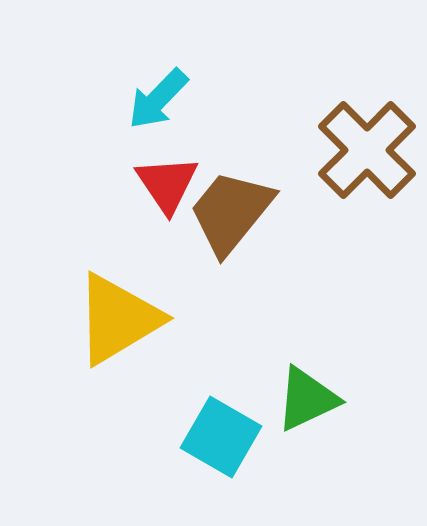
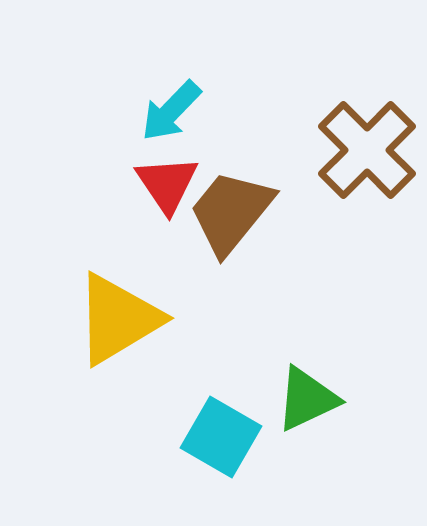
cyan arrow: moved 13 px right, 12 px down
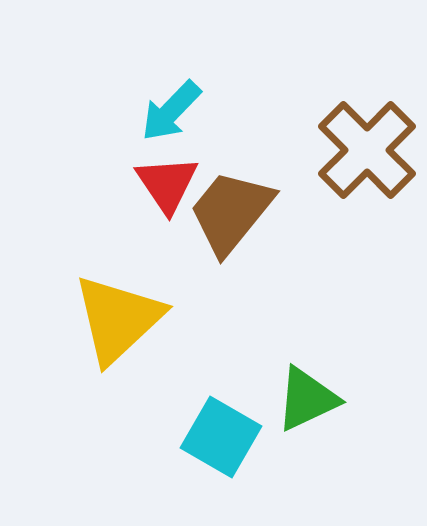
yellow triangle: rotated 12 degrees counterclockwise
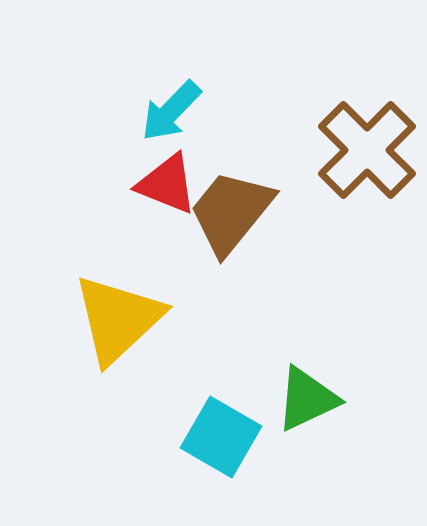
red triangle: rotated 34 degrees counterclockwise
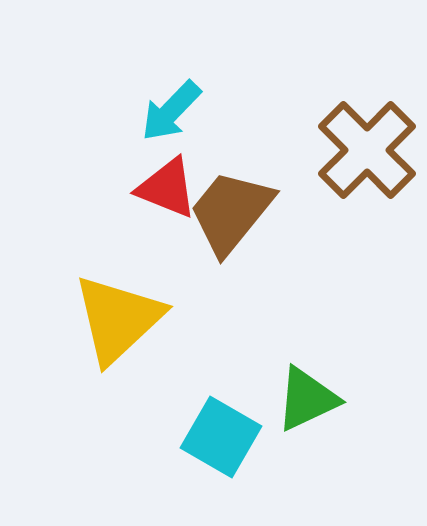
red triangle: moved 4 px down
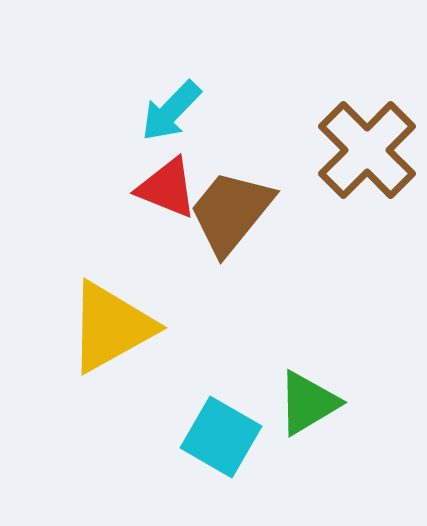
yellow triangle: moved 7 px left, 8 px down; rotated 14 degrees clockwise
green triangle: moved 1 px right, 4 px down; rotated 6 degrees counterclockwise
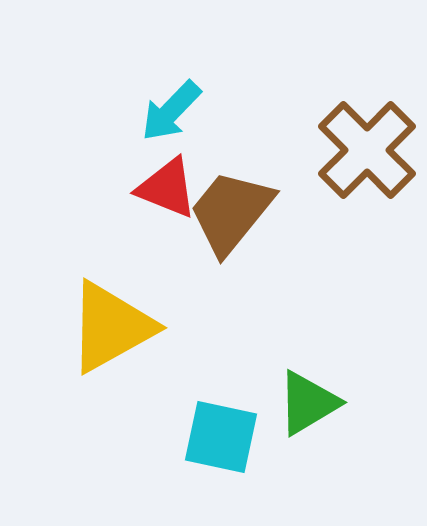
cyan square: rotated 18 degrees counterclockwise
